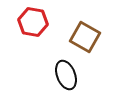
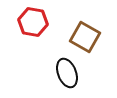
black ellipse: moved 1 px right, 2 px up
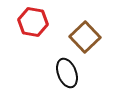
brown square: rotated 16 degrees clockwise
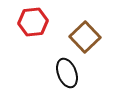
red hexagon: rotated 16 degrees counterclockwise
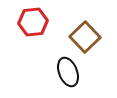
black ellipse: moved 1 px right, 1 px up
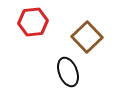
brown square: moved 2 px right
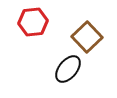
black ellipse: moved 3 px up; rotated 60 degrees clockwise
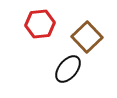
red hexagon: moved 7 px right, 2 px down
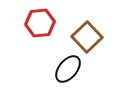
red hexagon: moved 1 px up
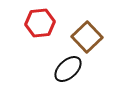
black ellipse: rotated 8 degrees clockwise
